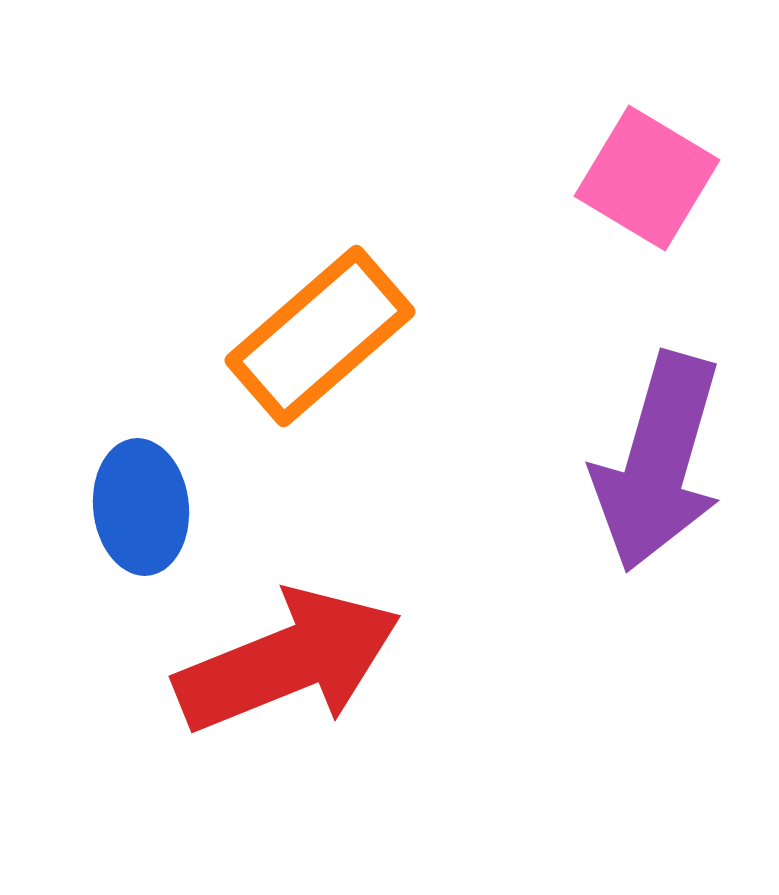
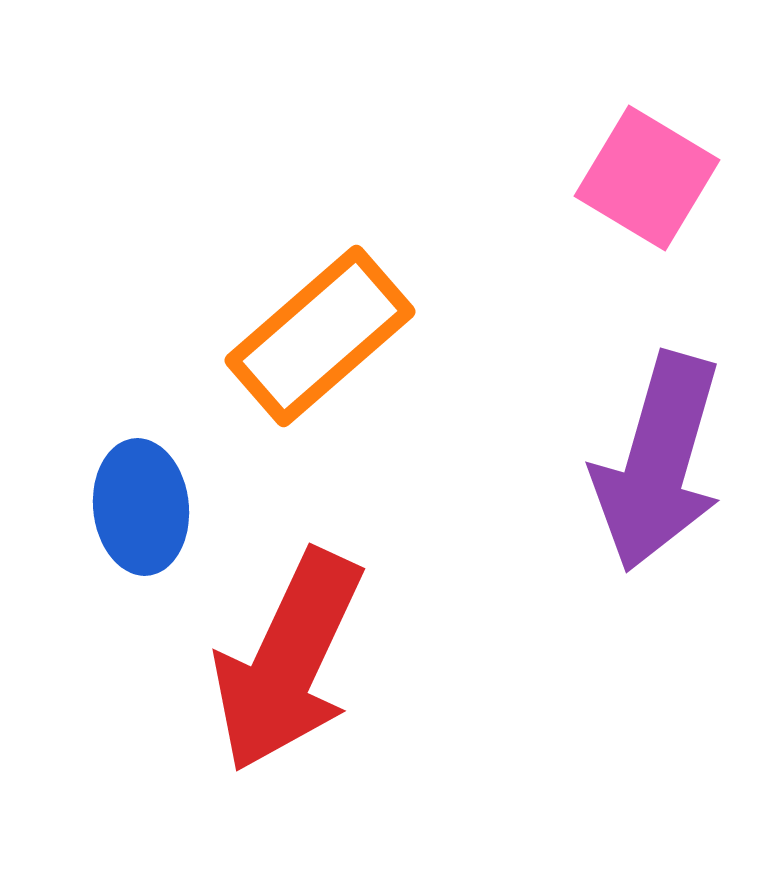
red arrow: rotated 137 degrees clockwise
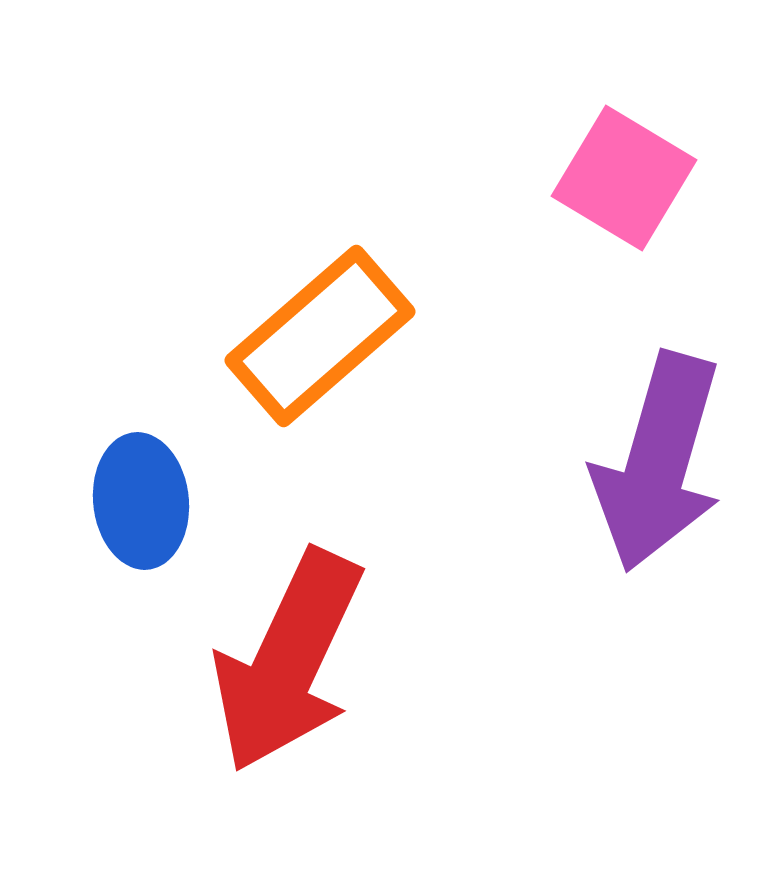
pink square: moved 23 px left
blue ellipse: moved 6 px up
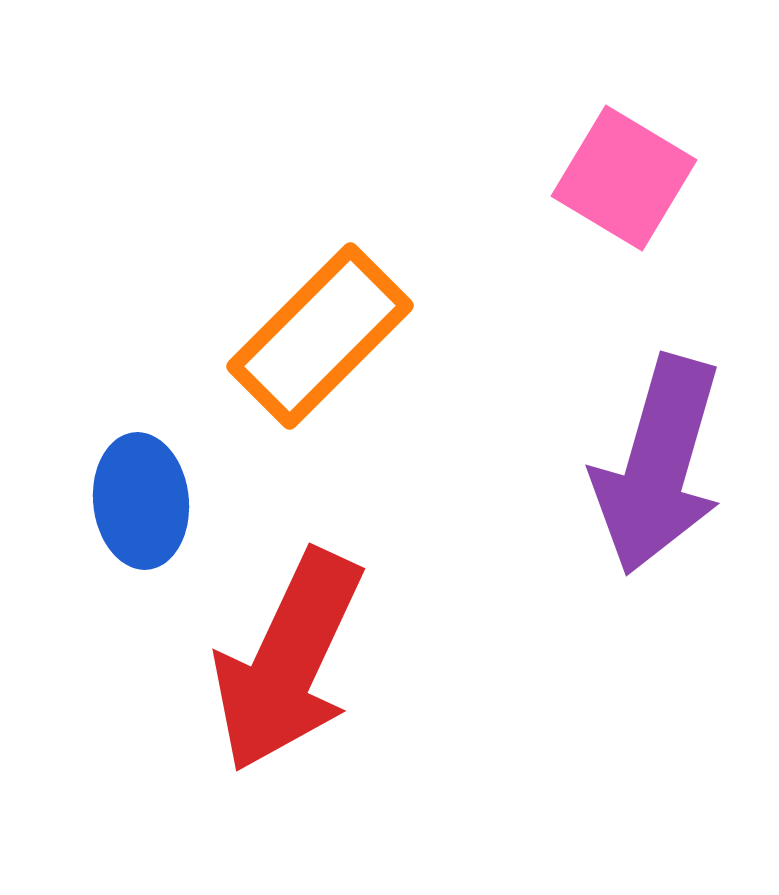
orange rectangle: rotated 4 degrees counterclockwise
purple arrow: moved 3 px down
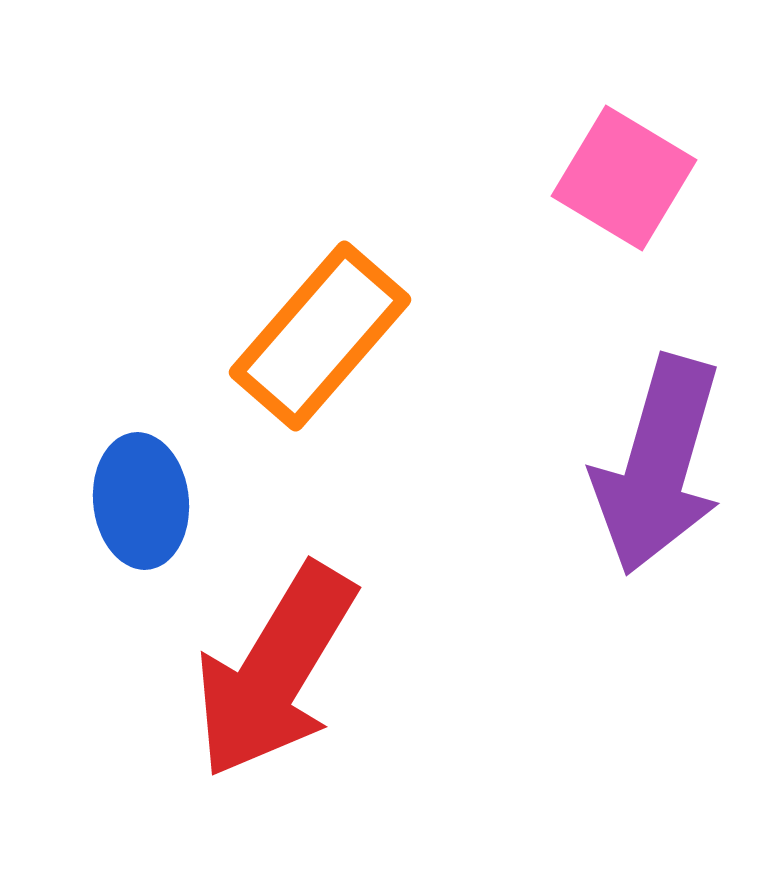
orange rectangle: rotated 4 degrees counterclockwise
red arrow: moved 13 px left, 10 px down; rotated 6 degrees clockwise
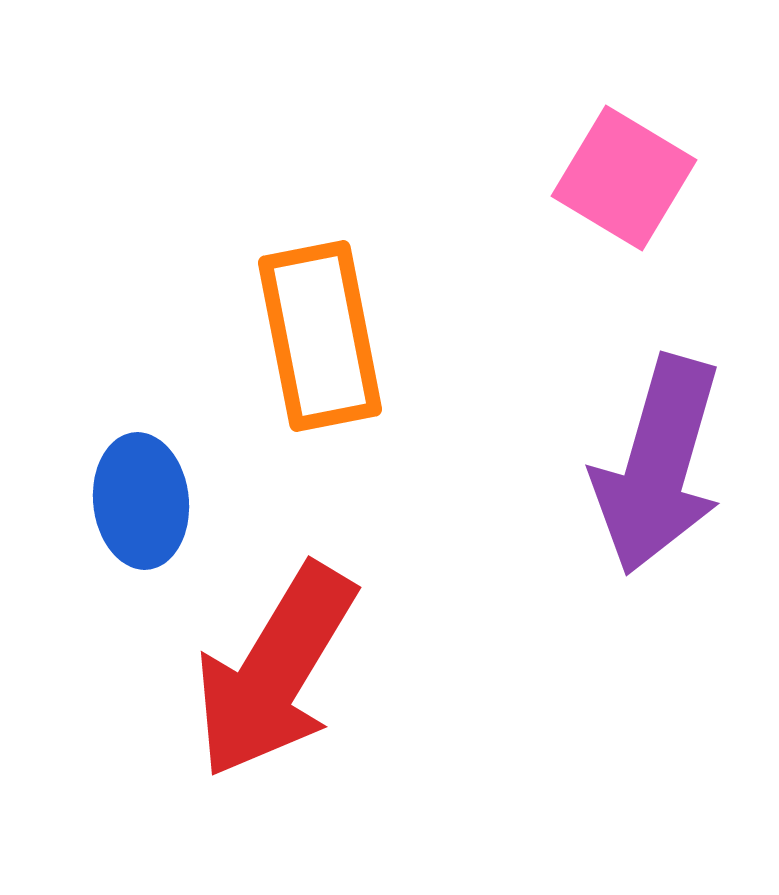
orange rectangle: rotated 52 degrees counterclockwise
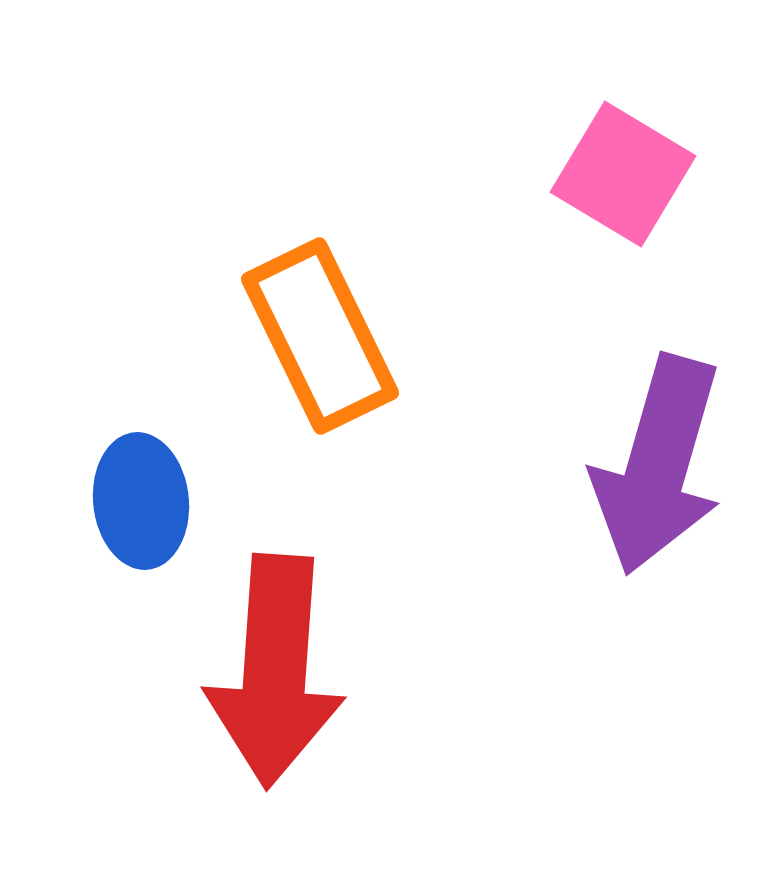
pink square: moved 1 px left, 4 px up
orange rectangle: rotated 15 degrees counterclockwise
red arrow: rotated 27 degrees counterclockwise
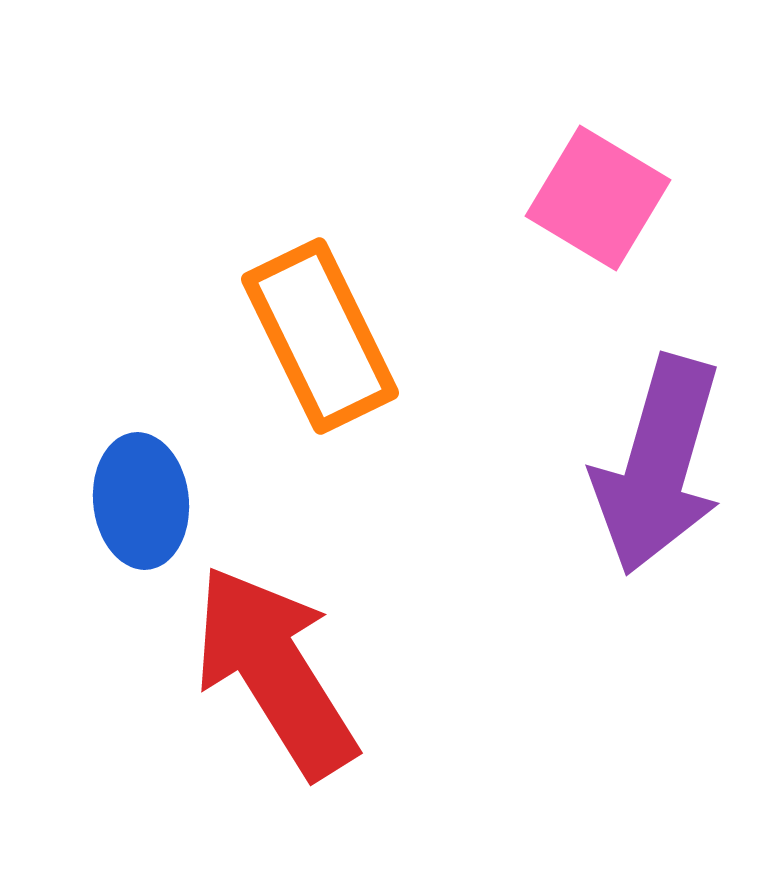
pink square: moved 25 px left, 24 px down
red arrow: rotated 144 degrees clockwise
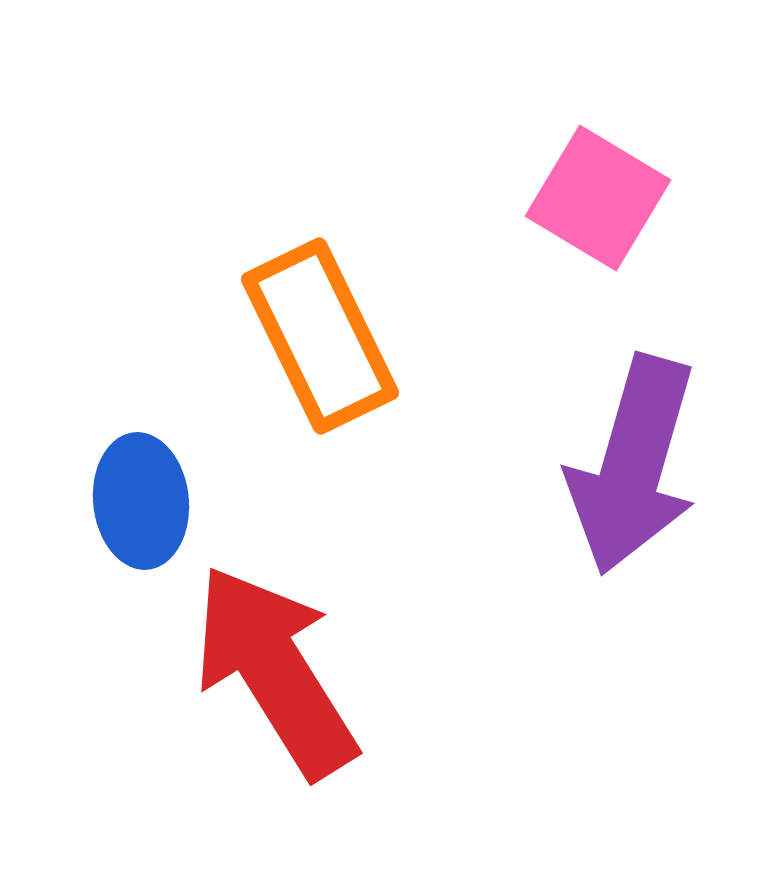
purple arrow: moved 25 px left
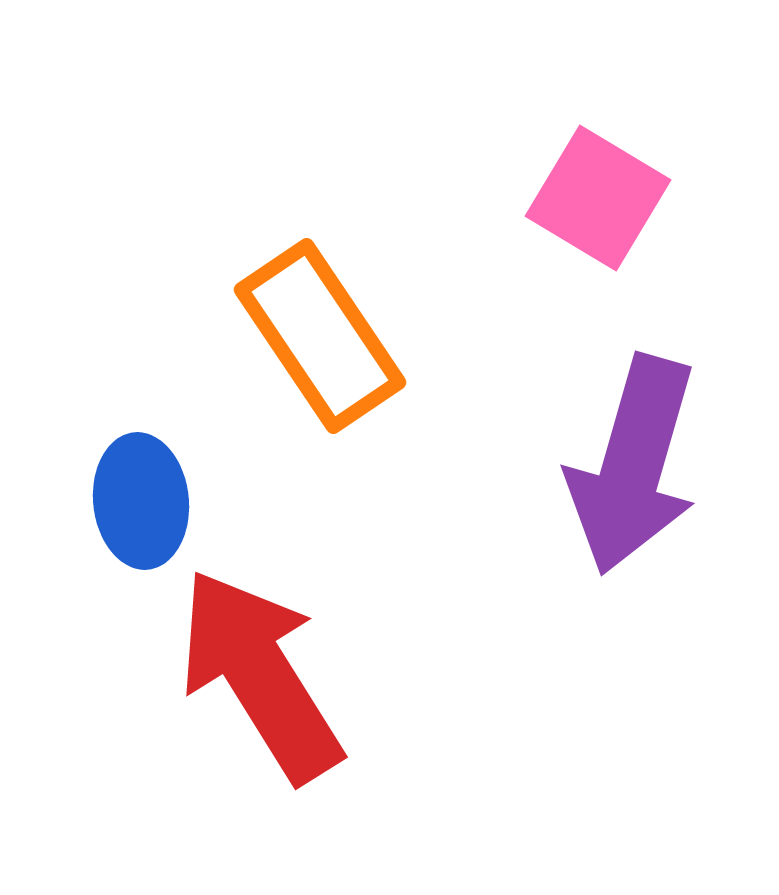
orange rectangle: rotated 8 degrees counterclockwise
red arrow: moved 15 px left, 4 px down
